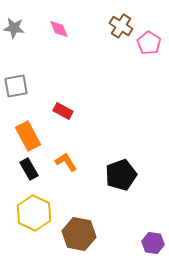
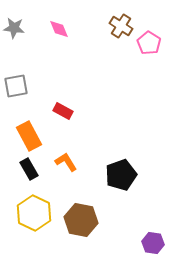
orange rectangle: moved 1 px right
brown hexagon: moved 2 px right, 14 px up
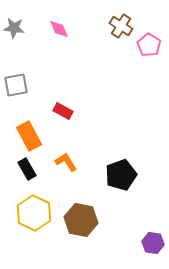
pink pentagon: moved 2 px down
gray square: moved 1 px up
black rectangle: moved 2 px left
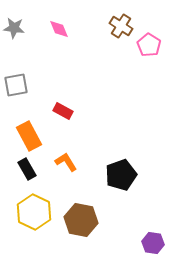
yellow hexagon: moved 1 px up
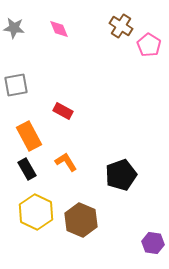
yellow hexagon: moved 2 px right
brown hexagon: rotated 12 degrees clockwise
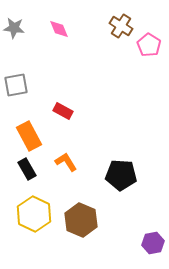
black pentagon: rotated 24 degrees clockwise
yellow hexagon: moved 2 px left, 2 px down
purple hexagon: rotated 20 degrees counterclockwise
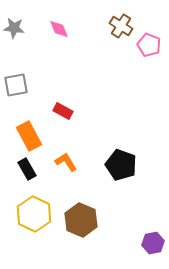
pink pentagon: rotated 10 degrees counterclockwise
black pentagon: moved 10 px up; rotated 16 degrees clockwise
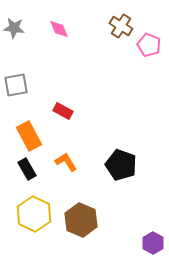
purple hexagon: rotated 20 degrees counterclockwise
